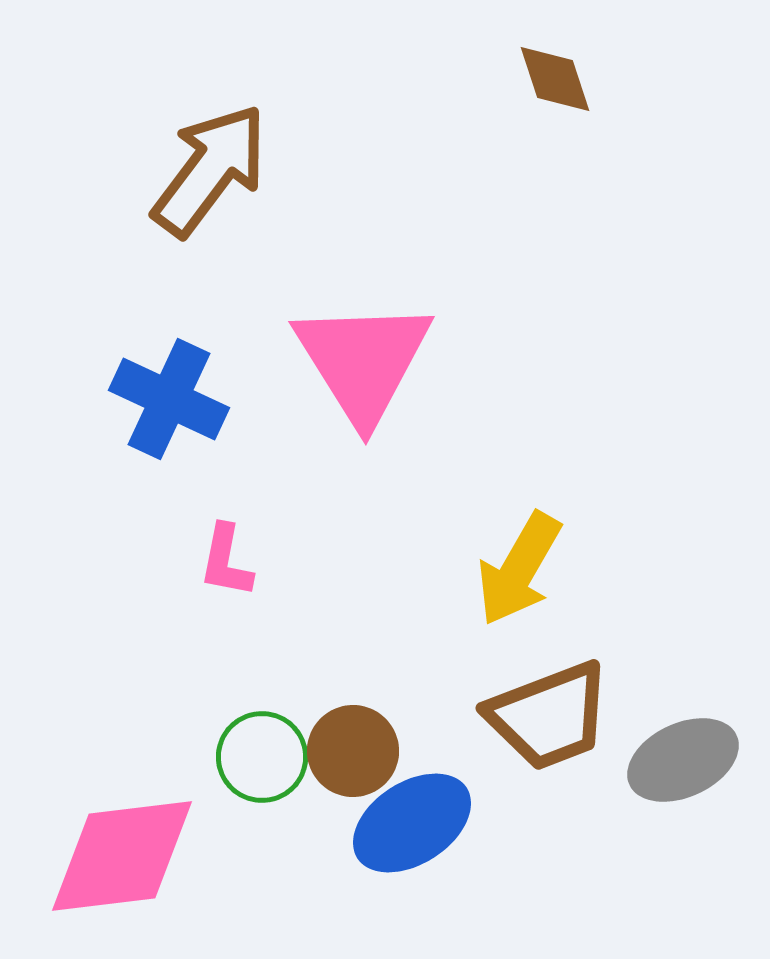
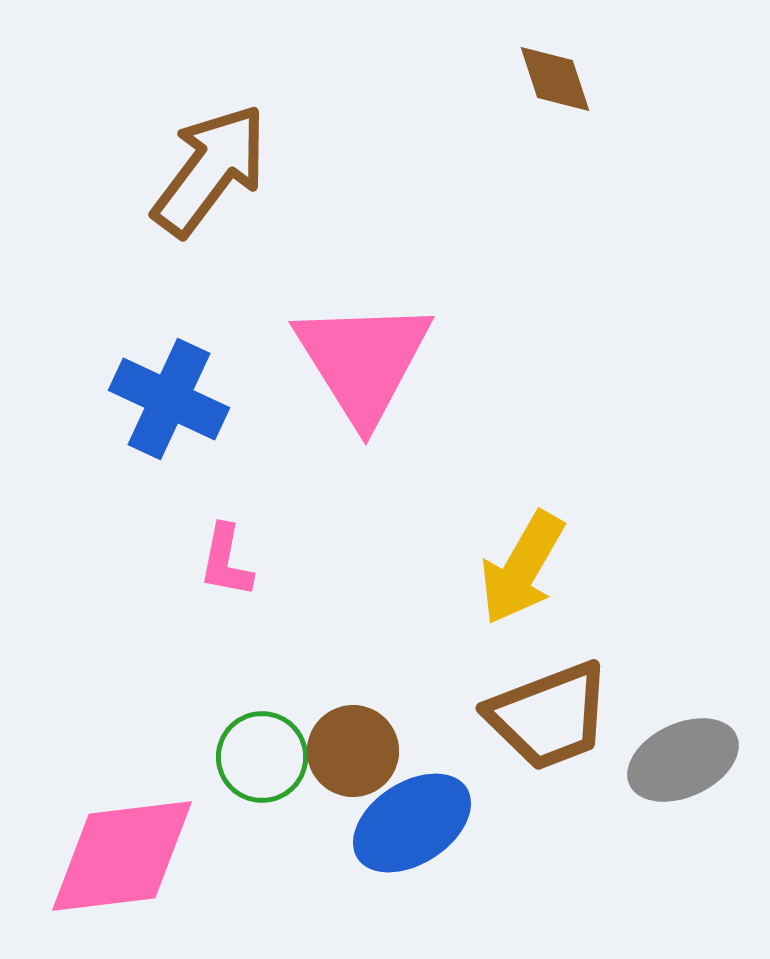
yellow arrow: moved 3 px right, 1 px up
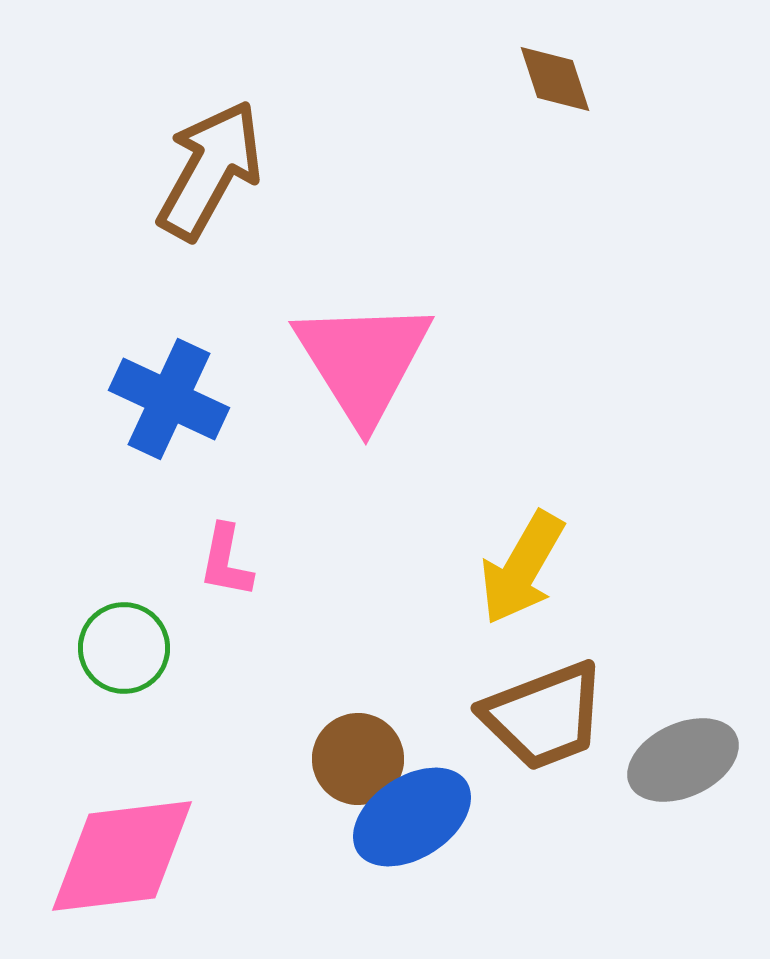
brown arrow: rotated 8 degrees counterclockwise
brown trapezoid: moved 5 px left
brown circle: moved 5 px right, 8 px down
green circle: moved 138 px left, 109 px up
blue ellipse: moved 6 px up
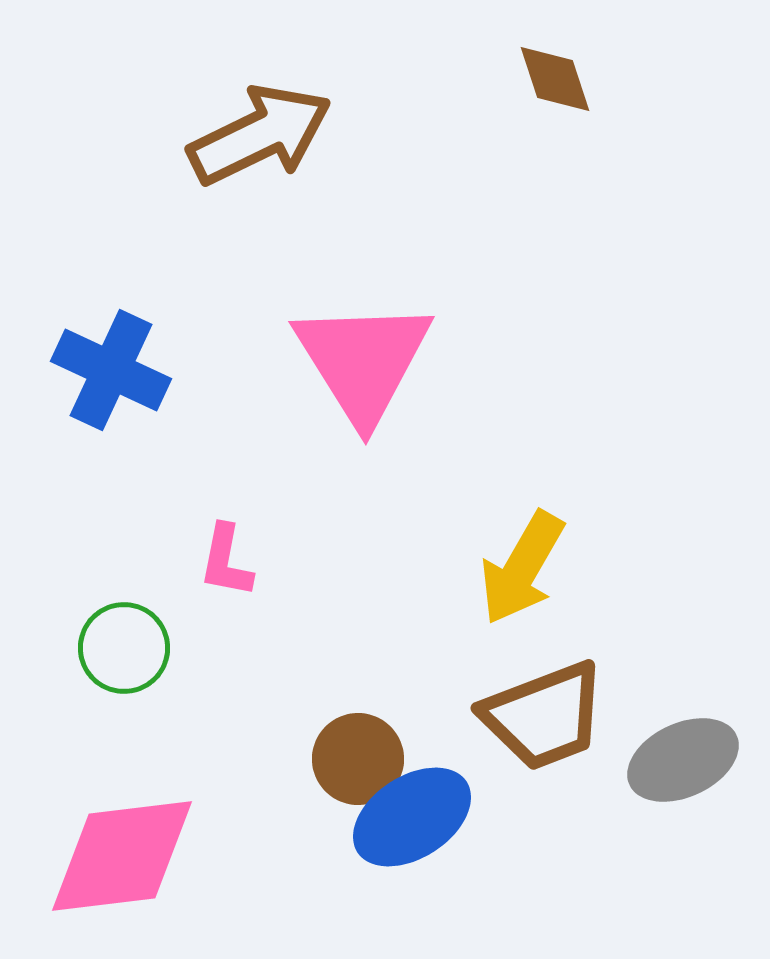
brown arrow: moved 50 px right, 35 px up; rotated 35 degrees clockwise
blue cross: moved 58 px left, 29 px up
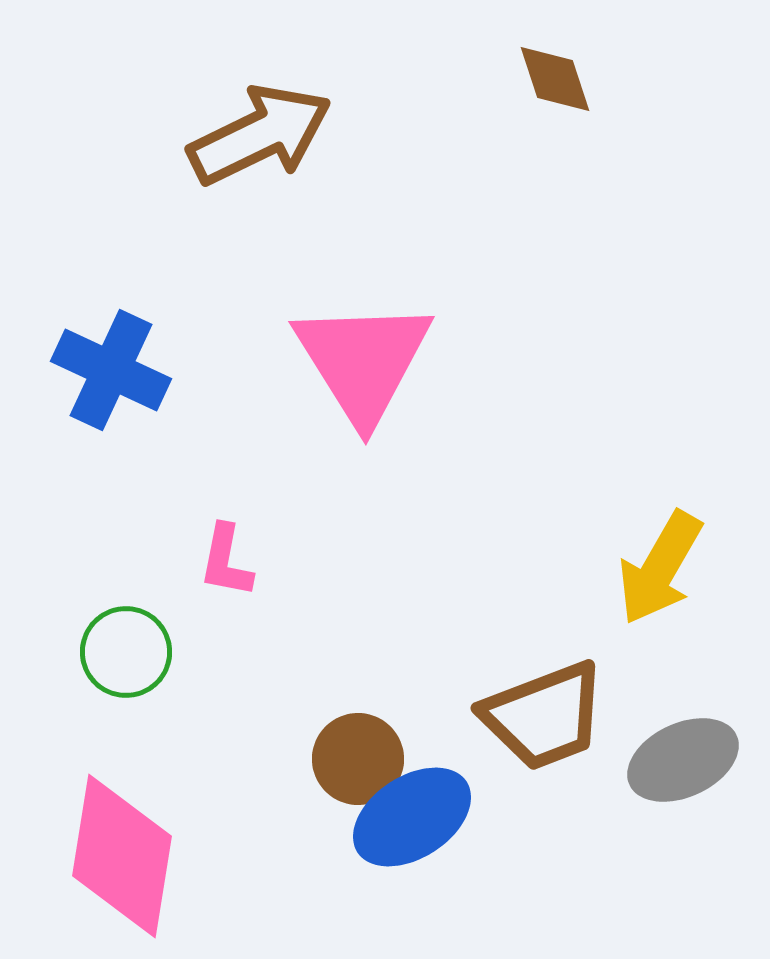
yellow arrow: moved 138 px right
green circle: moved 2 px right, 4 px down
pink diamond: rotated 74 degrees counterclockwise
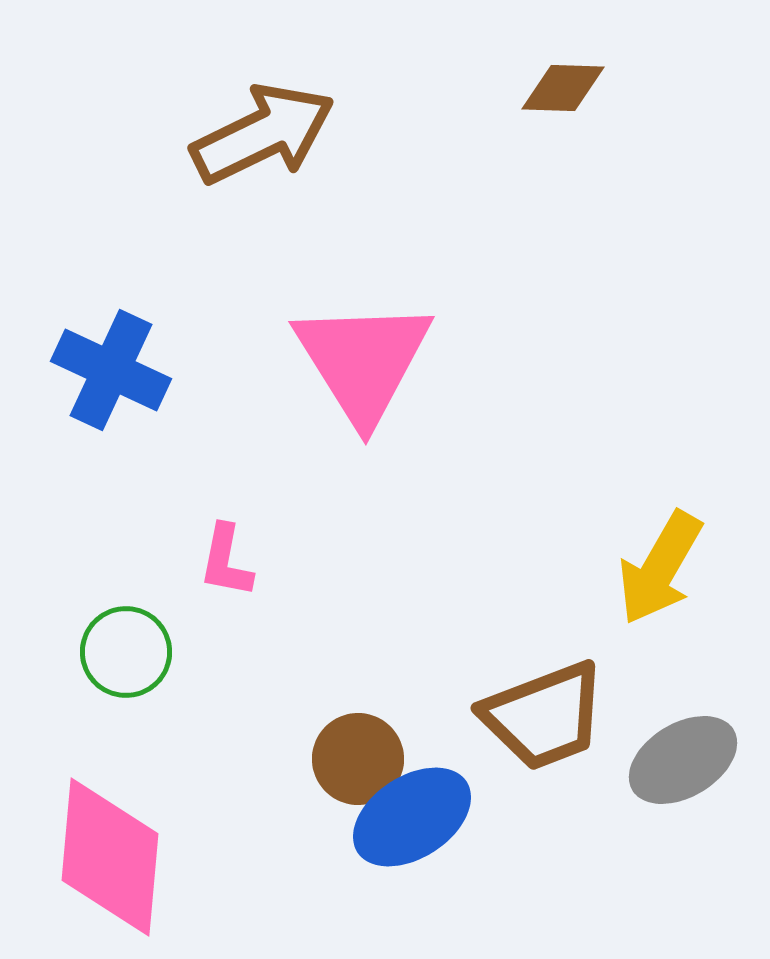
brown diamond: moved 8 px right, 9 px down; rotated 70 degrees counterclockwise
brown arrow: moved 3 px right, 1 px up
gray ellipse: rotated 6 degrees counterclockwise
pink diamond: moved 12 px left, 1 px down; rotated 4 degrees counterclockwise
